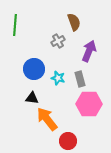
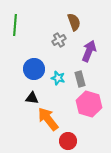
gray cross: moved 1 px right, 1 px up
pink hexagon: rotated 15 degrees clockwise
orange arrow: moved 1 px right
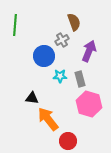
gray cross: moved 3 px right
blue circle: moved 10 px right, 13 px up
cyan star: moved 2 px right, 2 px up; rotated 16 degrees counterclockwise
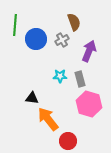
blue circle: moved 8 px left, 17 px up
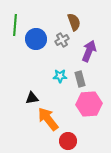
black triangle: rotated 16 degrees counterclockwise
pink hexagon: rotated 20 degrees counterclockwise
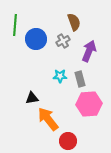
gray cross: moved 1 px right, 1 px down
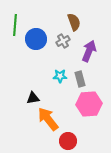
black triangle: moved 1 px right
